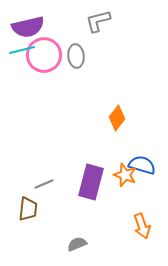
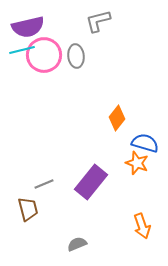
blue semicircle: moved 3 px right, 22 px up
orange star: moved 12 px right, 12 px up
purple rectangle: rotated 24 degrees clockwise
brown trapezoid: rotated 20 degrees counterclockwise
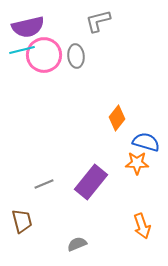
blue semicircle: moved 1 px right, 1 px up
orange star: rotated 20 degrees counterclockwise
brown trapezoid: moved 6 px left, 12 px down
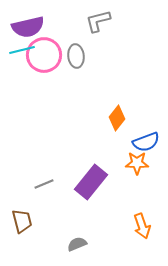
blue semicircle: rotated 144 degrees clockwise
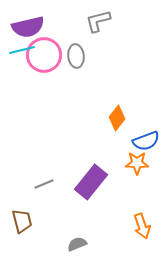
blue semicircle: moved 1 px up
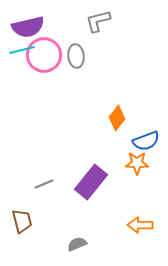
orange arrow: moved 2 px left, 1 px up; rotated 110 degrees clockwise
